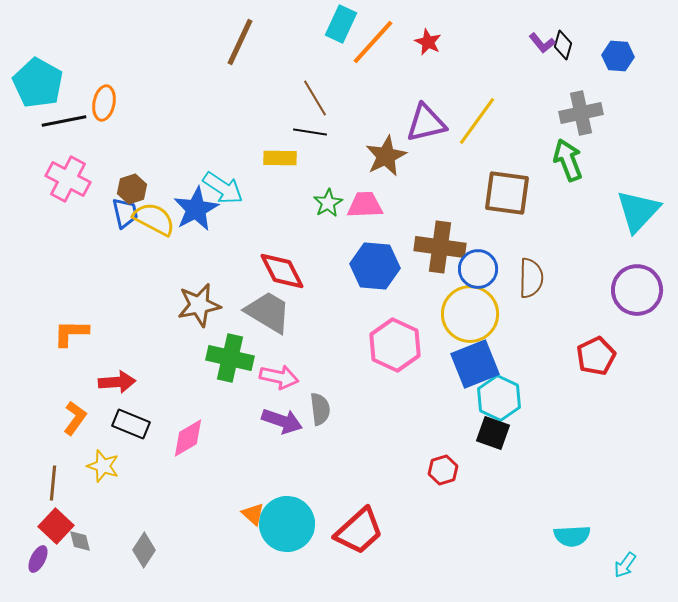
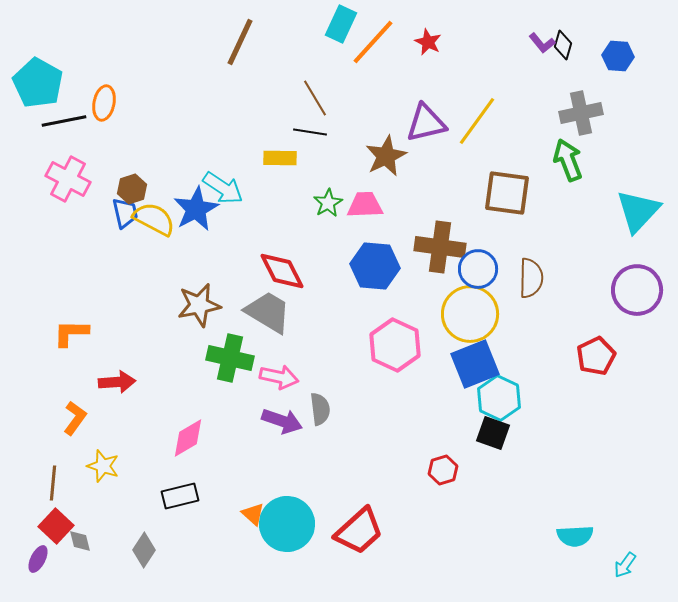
black rectangle at (131, 424): moved 49 px right, 72 px down; rotated 36 degrees counterclockwise
cyan semicircle at (572, 536): moved 3 px right
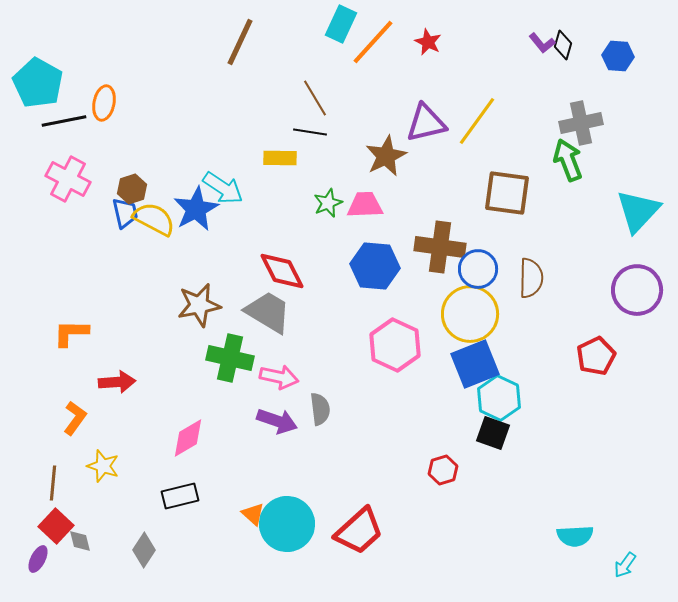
gray cross at (581, 113): moved 10 px down
green star at (328, 203): rotated 8 degrees clockwise
purple arrow at (282, 421): moved 5 px left
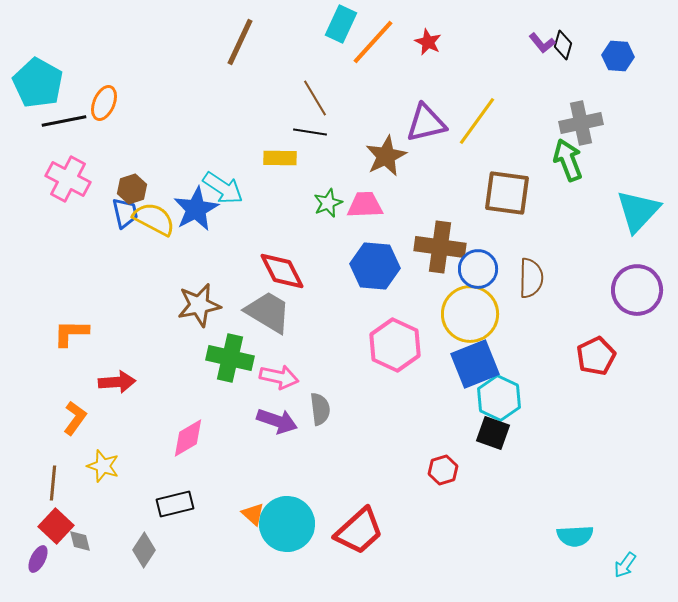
orange ellipse at (104, 103): rotated 12 degrees clockwise
black rectangle at (180, 496): moved 5 px left, 8 px down
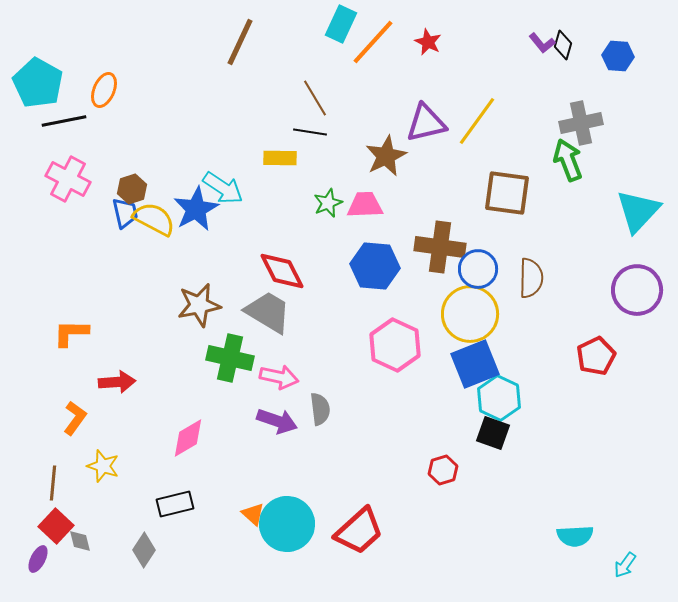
orange ellipse at (104, 103): moved 13 px up
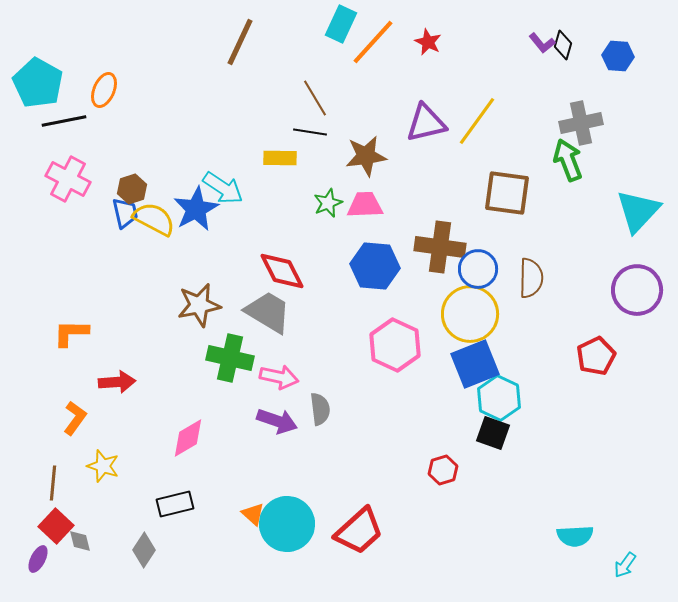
brown star at (386, 156): moved 20 px left; rotated 18 degrees clockwise
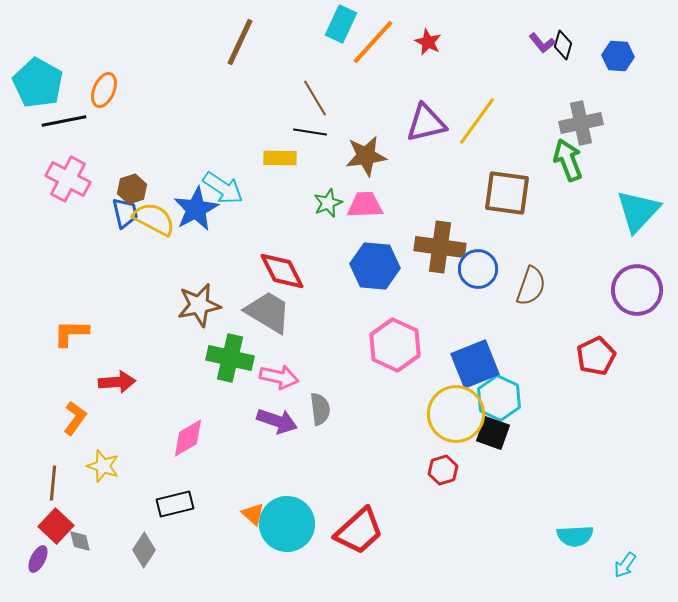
brown semicircle at (531, 278): moved 8 px down; rotated 18 degrees clockwise
yellow circle at (470, 314): moved 14 px left, 100 px down
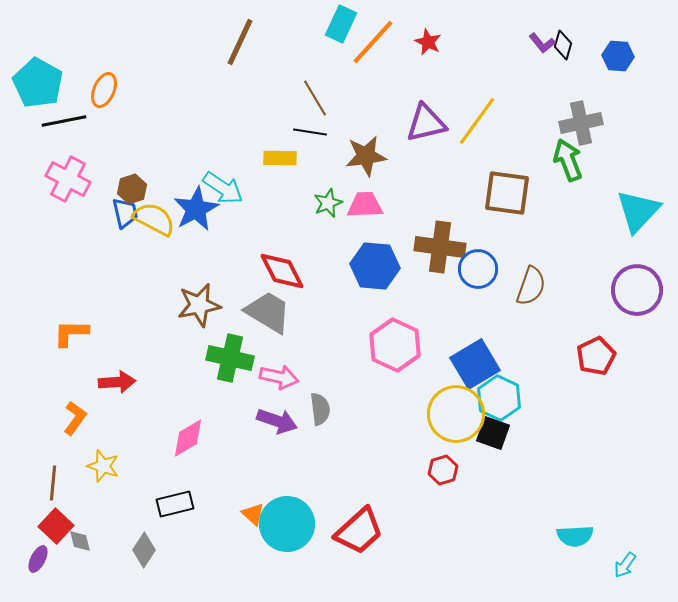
blue square at (475, 364): rotated 9 degrees counterclockwise
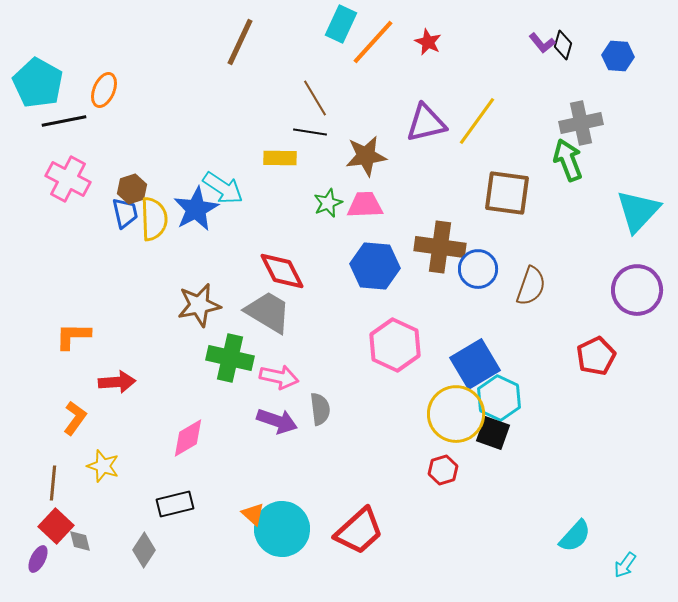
yellow semicircle at (154, 219): rotated 60 degrees clockwise
orange L-shape at (71, 333): moved 2 px right, 3 px down
cyan circle at (287, 524): moved 5 px left, 5 px down
cyan semicircle at (575, 536): rotated 45 degrees counterclockwise
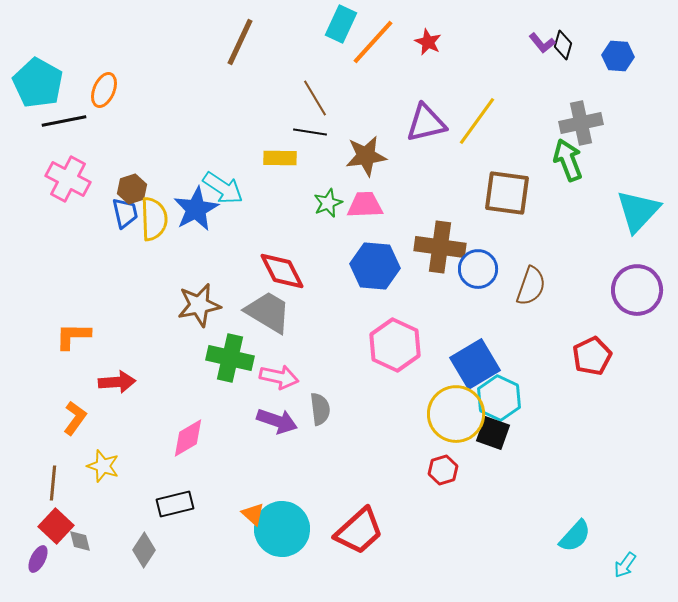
red pentagon at (596, 356): moved 4 px left
